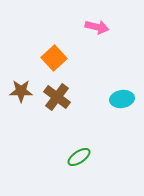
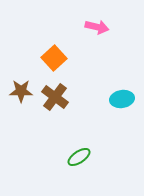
brown cross: moved 2 px left
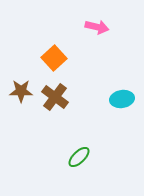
green ellipse: rotated 10 degrees counterclockwise
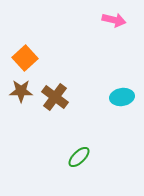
pink arrow: moved 17 px right, 7 px up
orange square: moved 29 px left
cyan ellipse: moved 2 px up
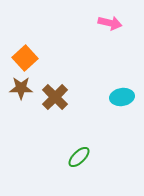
pink arrow: moved 4 px left, 3 px down
brown star: moved 3 px up
brown cross: rotated 8 degrees clockwise
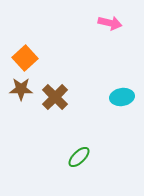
brown star: moved 1 px down
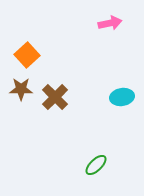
pink arrow: rotated 25 degrees counterclockwise
orange square: moved 2 px right, 3 px up
green ellipse: moved 17 px right, 8 px down
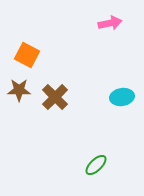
orange square: rotated 20 degrees counterclockwise
brown star: moved 2 px left, 1 px down
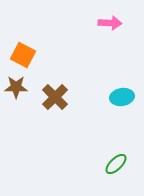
pink arrow: rotated 15 degrees clockwise
orange square: moved 4 px left
brown star: moved 3 px left, 3 px up
green ellipse: moved 20 px right, 1 px up
